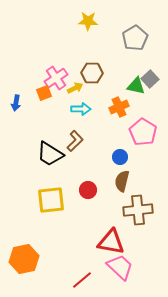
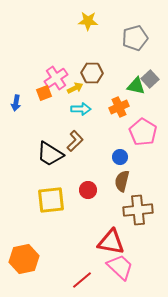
gray pentagon: rotated 15 degrees clockwise
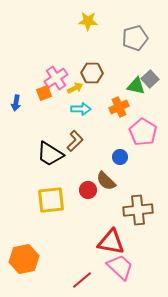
brown semicircle: moved 16 px left; rotated 60 degrees counterclockwise
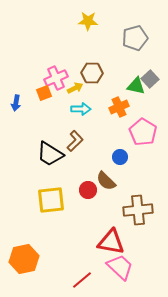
pink cross: rotated 10 degrees clockwise
